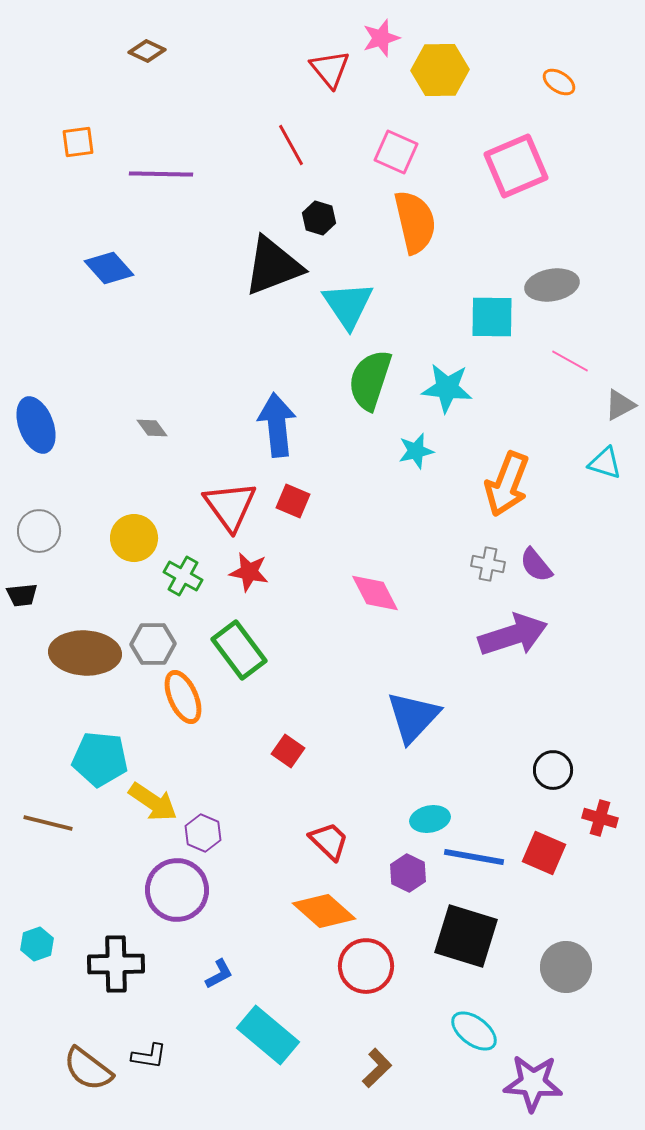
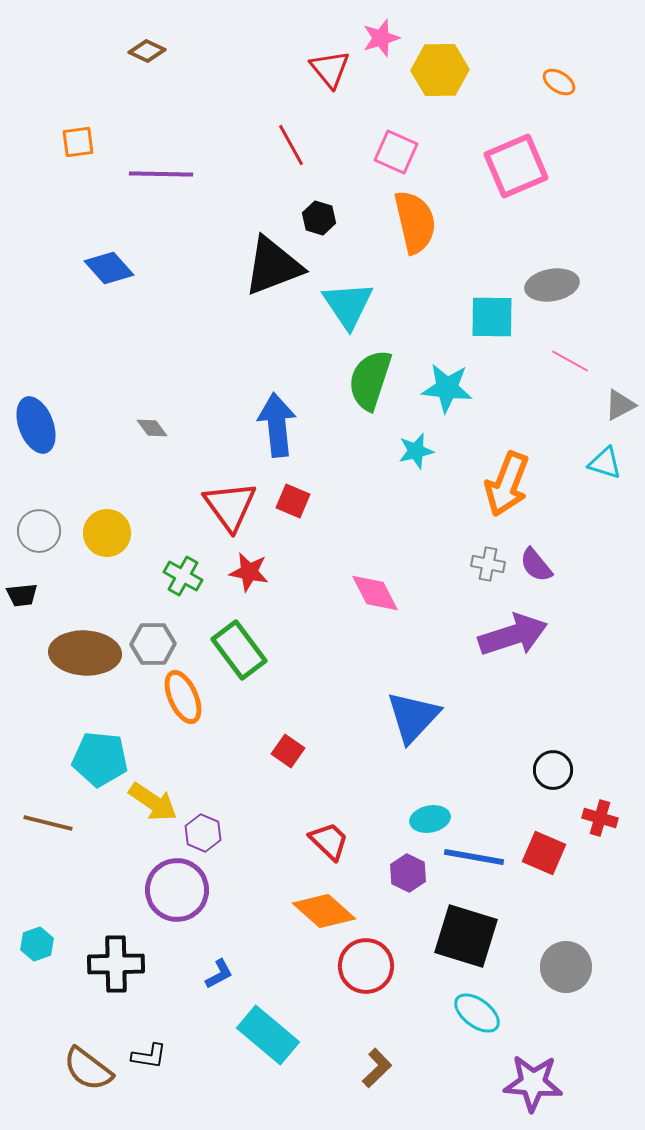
yellow circle at (134, 538): moved 27 px left, 5 px up
cyan ellipse at (474, 1031): moved 3 px right, 18 px up
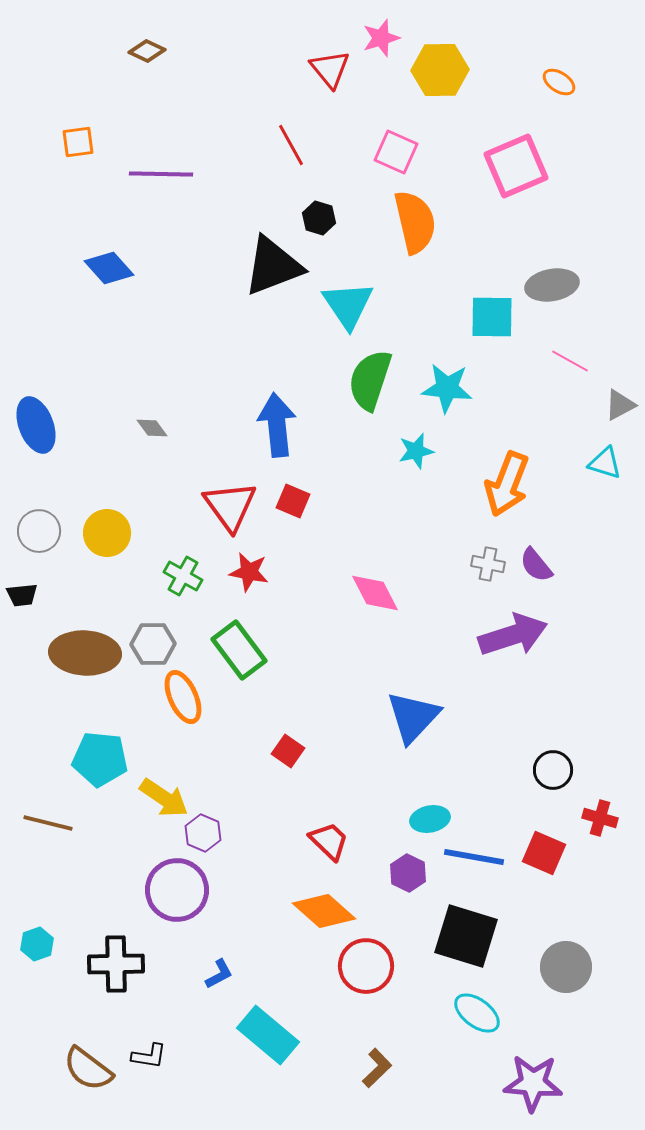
yellow arrow at (153, 802): moved 11 px right, 4 px up
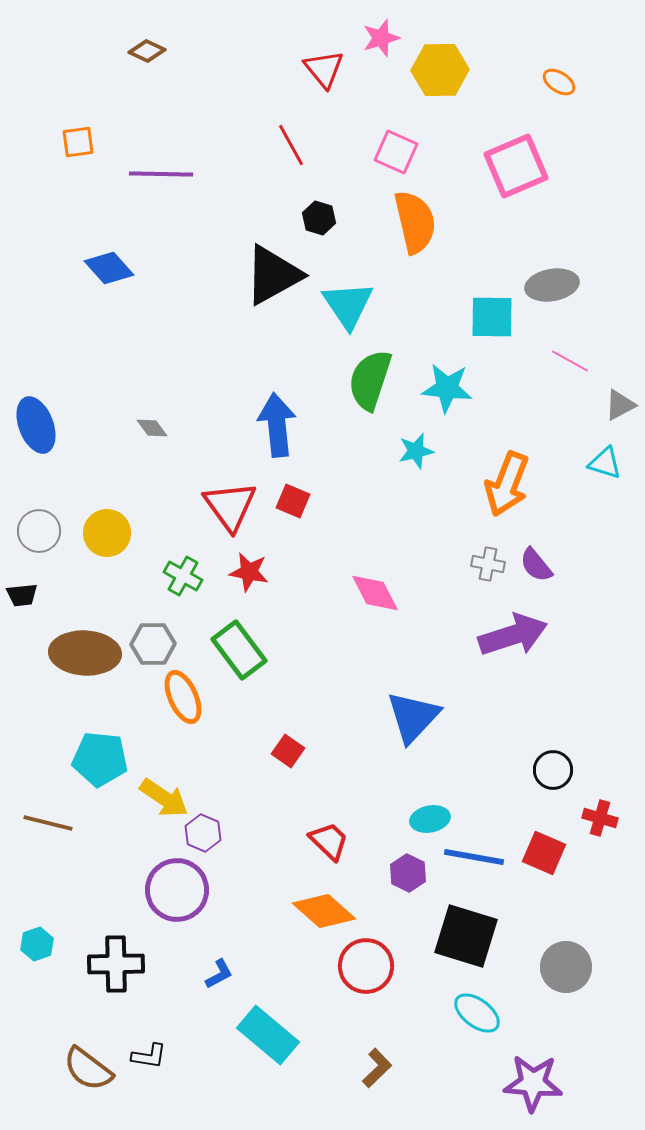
red triangle at (330, 69): moved 6 px left
black triangle at (273, 266): moved 9 px down; rotated 8 degrees counterclockwise
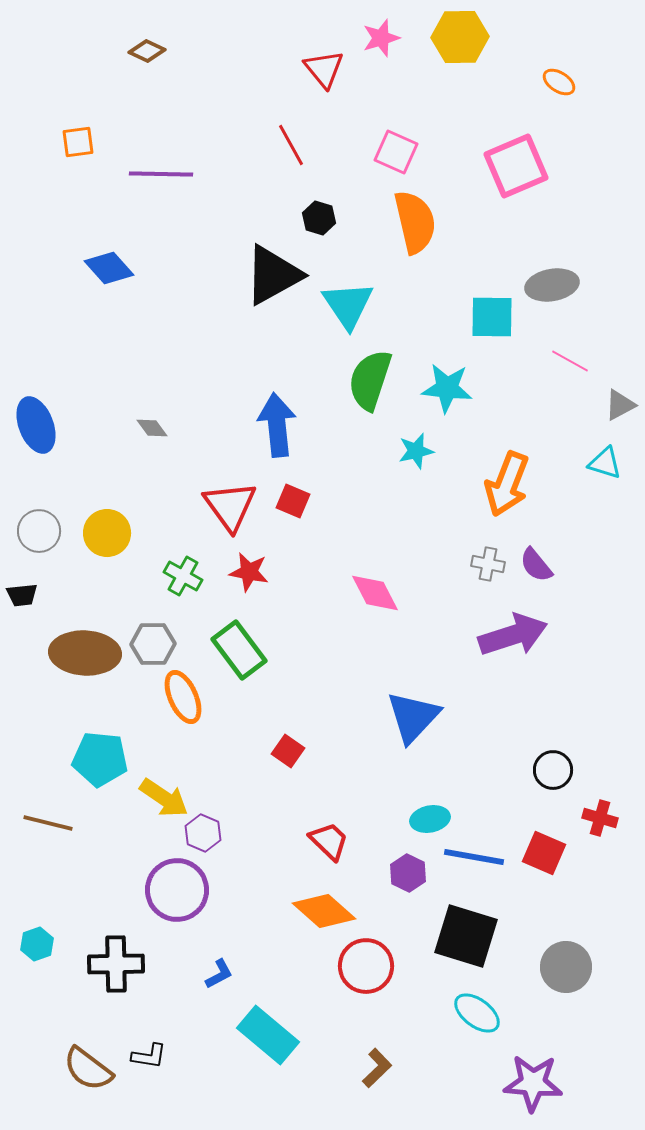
yellow hexagon at (440, 70): moved 20 px right, 33 px up
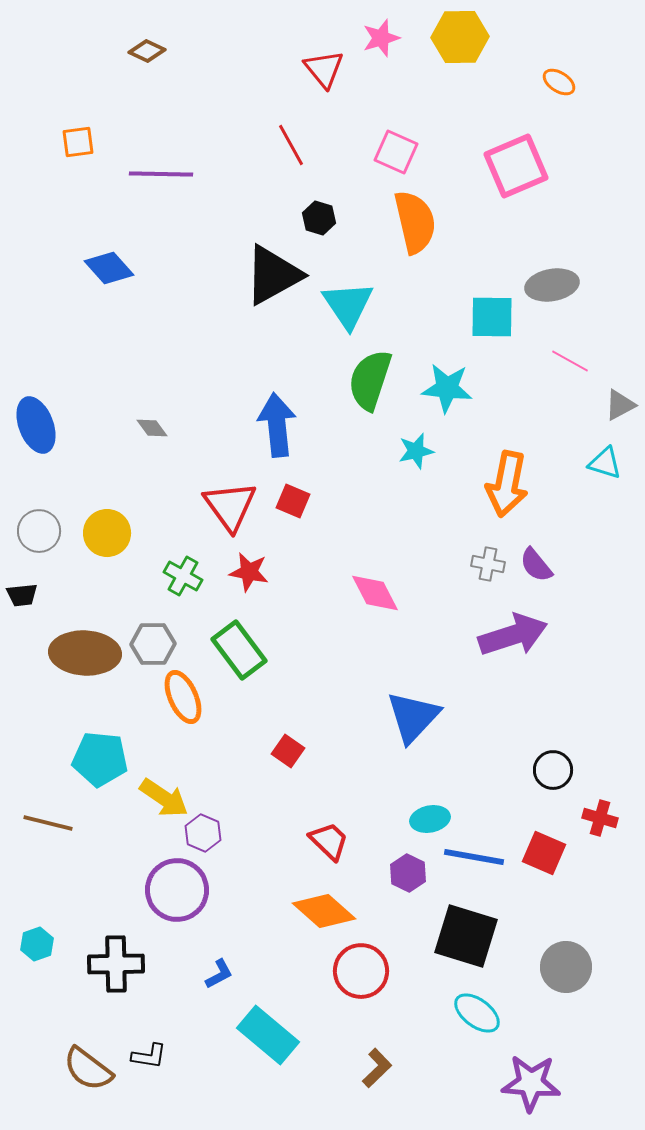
orange arrow at (507, 484): rotated 10 degrees counterclockwise
red circle at (366, 966): moved 5 px left, 5 px down
purple star at (533, 1083): moved 2 px left
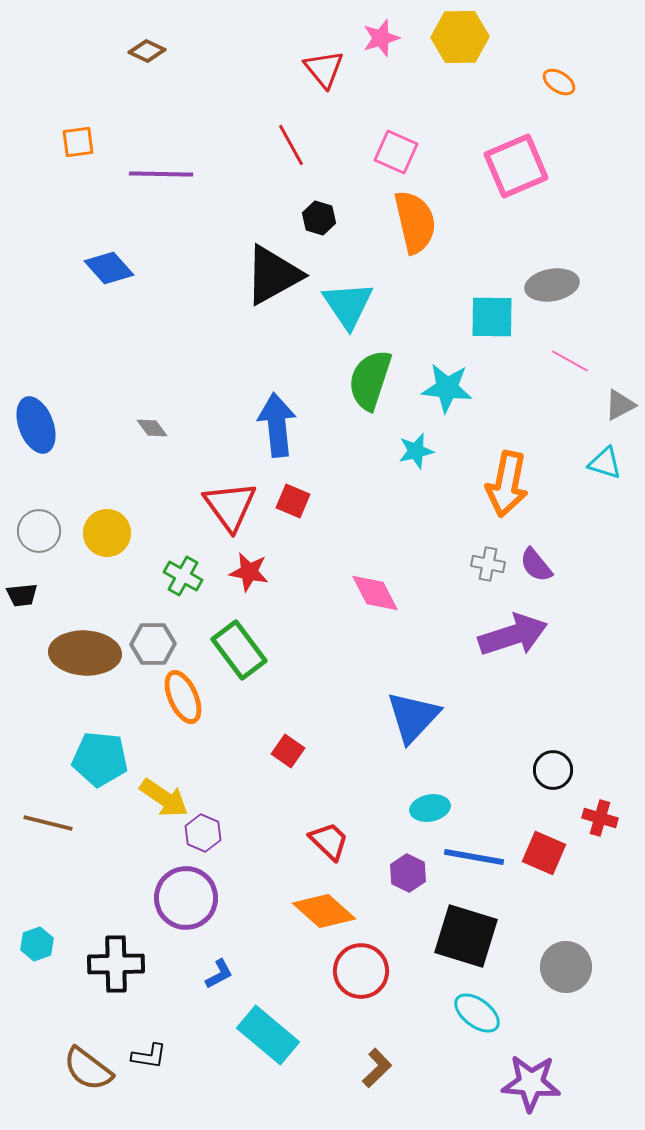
cyan ellipse at (430, 819): moved 11 px up
purple circle at (177, 890): moved 9 px right, 8 px down
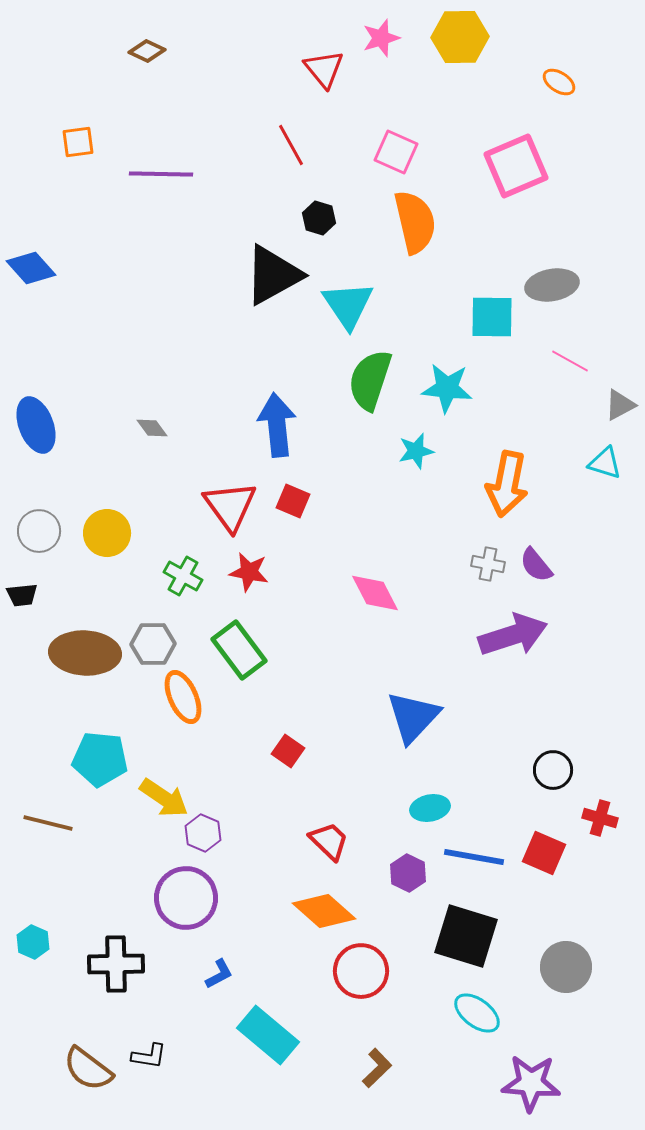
blue diamond at (109, 268): moved 78 px left
cyan hexagon at (37, 944): moved 4 px left, 2 px up; rotated 16 degrees counterclockwise
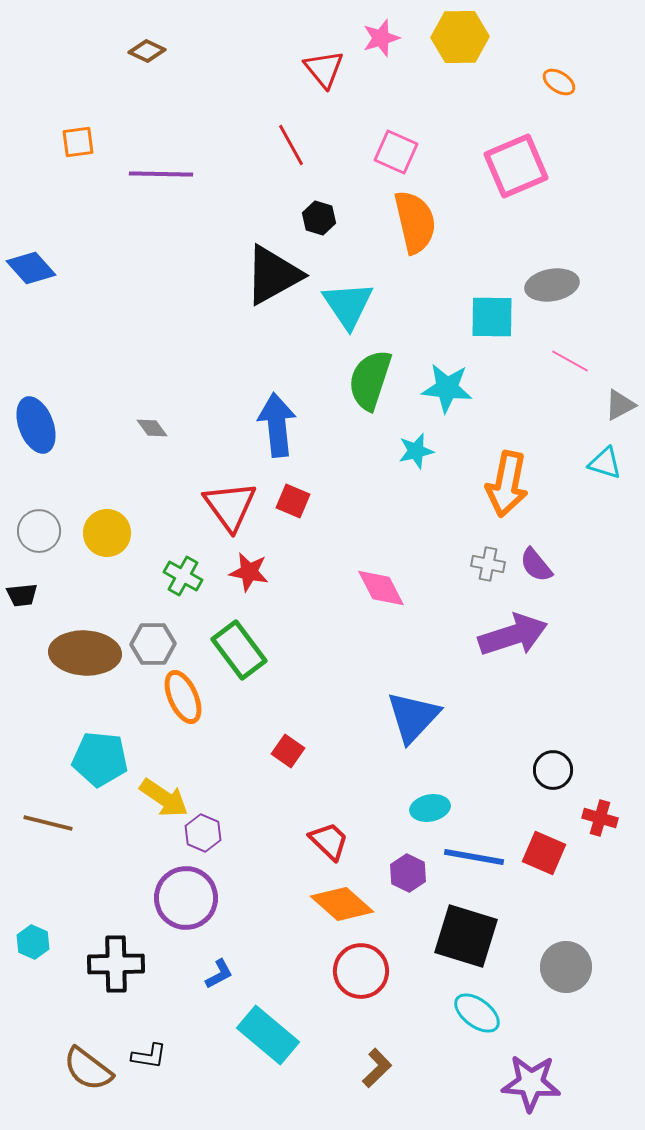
pink diamond at (375, 593): moved 6 px right, 5 px up
orange diamond at (324, 911): moved 18 px right, 7 px up
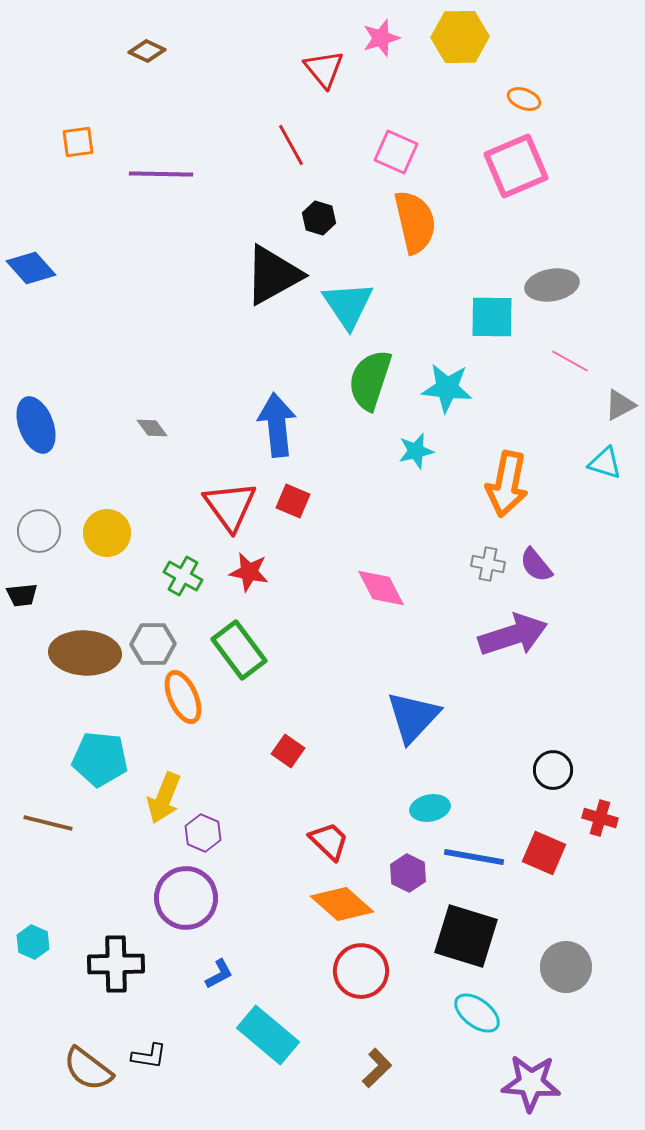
orange ellipse at (559, 82): moved 35 px left, 17 px down; rotated 12 degrees counterclockwise
yellow arrow at (164, 798): rotated 78 degrees clockwise
